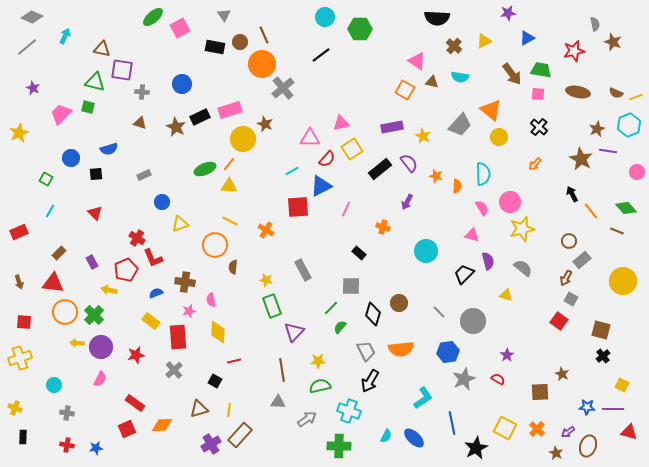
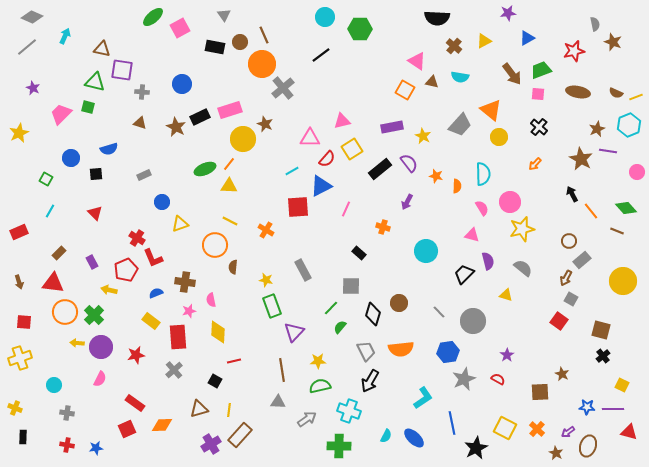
green trapezoid at (541, 70): rotated 30 degrees counterclockwise
pink triangle at (341, 123): moved 1 px right, 2 px up
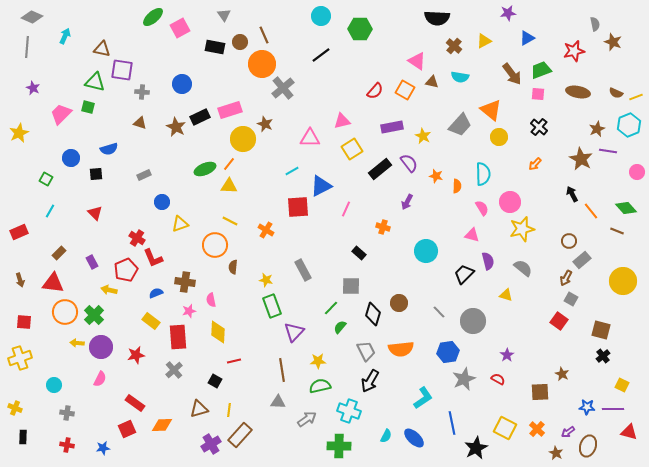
cyan circle at (325, 17): moved 4 px left, 1 px up
gray line at (27, 47): rotated 45 degrees counterclockwise
red semicircle at (327, 159): moved 48 px right, 68 px up
brown arrow at (19, 282): moved 1 px right, 2 px up
blue star at (96, 448): moved 7 px right
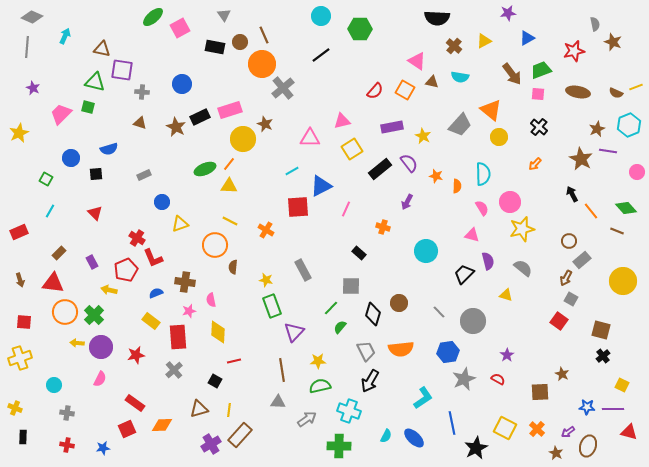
yellow line at (636, 97): moved 10 px up
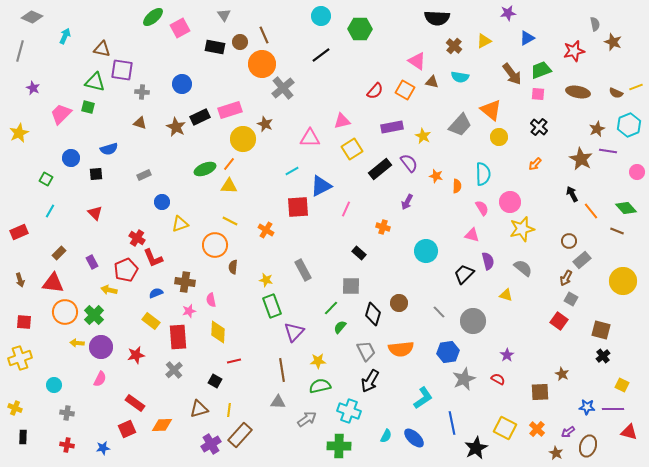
gray line at (27, 47): moved 7 px left, 4 px down; rotated 10 degrees clockwise
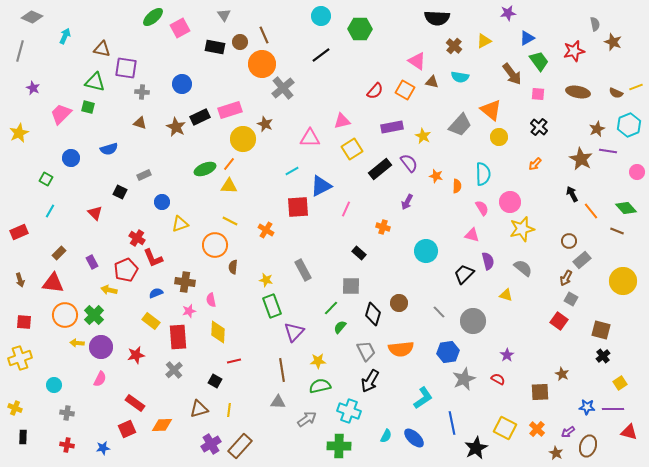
purple square at (122, 70): moved 4 px right, 2 px up
green trapezoid at (541, 70): moved 2 px left, 9 px up; rotated 75 degrees clockwise
black square at (96, 174): moved 24 px right, 18 px down; rotated 32 degrees clockwise
orange circle at (65, 312): moved 3 px down
yellow square at (622, 385): moved 2 px left, 2 px up; rotated 32 degrees clockwise
brown rectangle at (240, 435): moved 11 px down
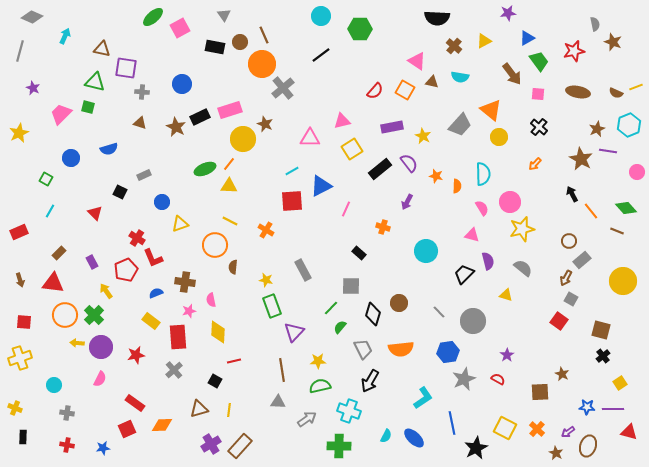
red square at (298, 207): moved 6 px left, 6 px up
yellow arrow at (109, 290): moved 3 px left, 1 px down; rotated 42 degrees clockwise
gray trapezoid at (366, 351): moved 3 px left, 2 px up
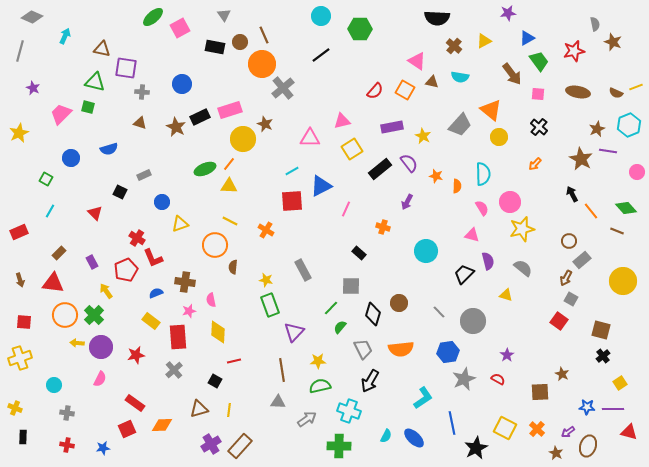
green rectangle at (272, 306): moved 2 px left, 1 px up
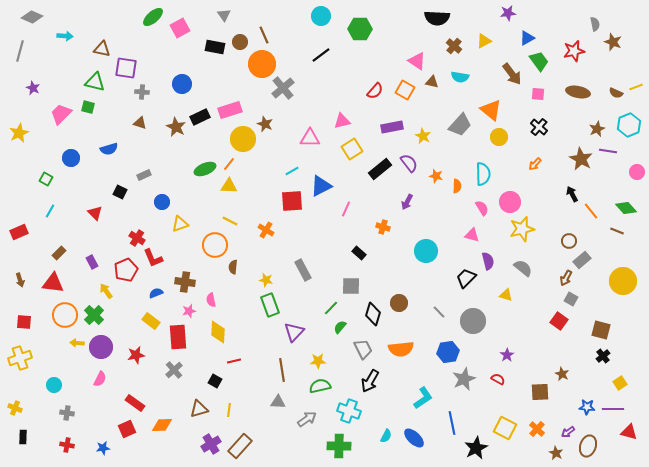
cyan arrow at (65, 36): rotated 70 degrees clockwise
black trapezoid at (464, 274): moved 2 px right, 4 px down
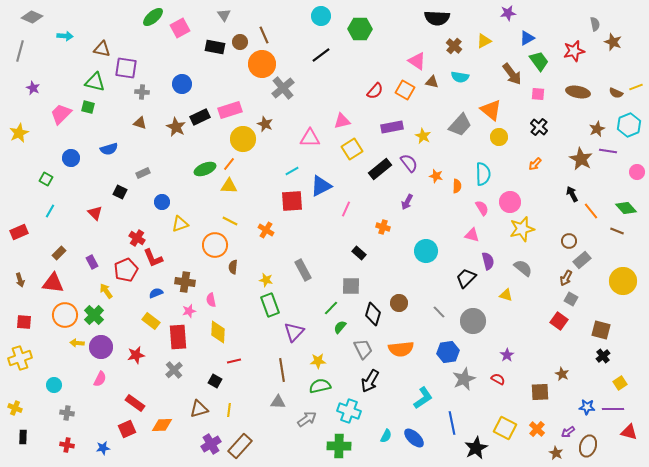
gray rectangle at (144, 175): moved 1 px left, 2 px up
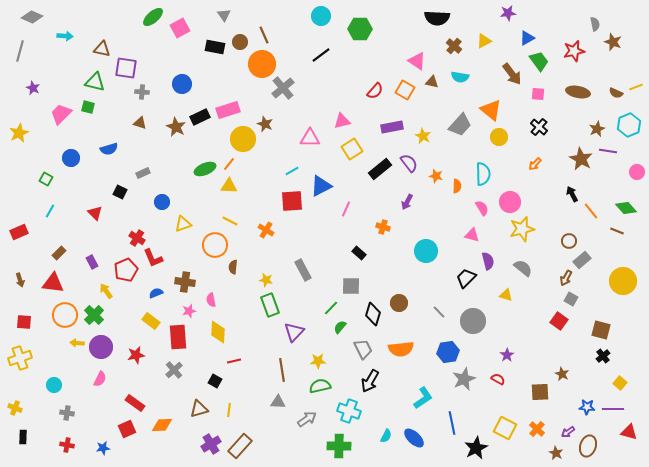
pink rectangle at (230, 110): moved 2 px left
yellow triangle at (180, 224): moved 3 px right
yellow square at (620, 383): rotated 16 degrees counterclockwise
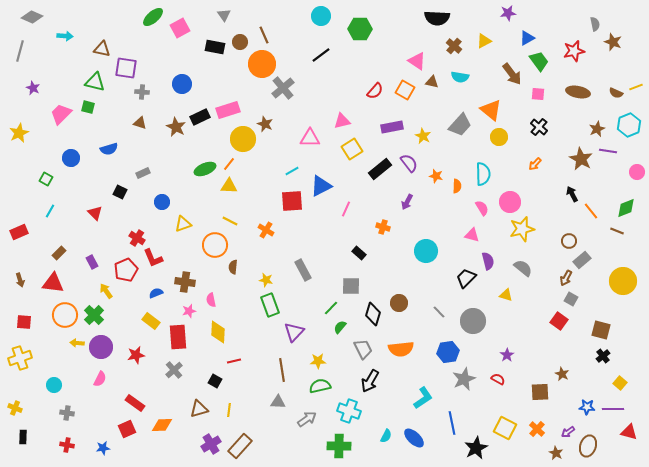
green diamond at (626, 208): rotated 70 degrees counterclockwise
